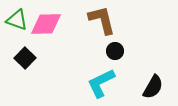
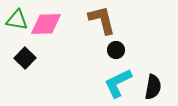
green triangle: rotated 10 degrees counterclockwise
black circle: moved 1 px right, 1 px up
cyan L-shape: moved 17 px right
black semicircle: rotated 20 degrees counterclockwise
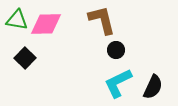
black semicircle: rotated 15 degrees clockwise
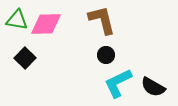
black circle: moved 10 px left, 5 px down
black semicircle: rotated 95 degrees clockwise
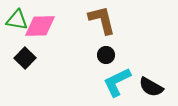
pink diamond: moved 6 px left, 2 px down
cyan L-shape: moved 1 px left, 1 px up
black semicircle: moved 2 px left
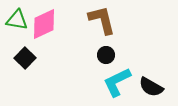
pink diamond: moved 4 px right, 2 px up; rotated 24 degrees counterclockwise
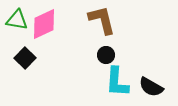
cyan L-shape: rotated 60 degrees counterclockwise
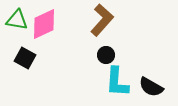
brown L-shape: rotated 56 degrees clockwise
black square: rotated 15 degrees counterclockwise
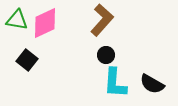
pink diamond: moved 1 px right, 1 px up
black square: moved 2 px right, 2 px down; rotated 10 degrees clockwise
cyan L-shape: moved 2 px left, 1 px down
black semicircle: moved 1 px right, 3 px up
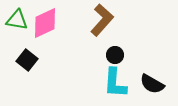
black circle: moved 9 px right
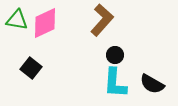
black square: moved 4 px right, 8 px down
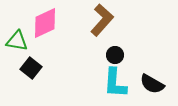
green triangle: moved 21 px down
